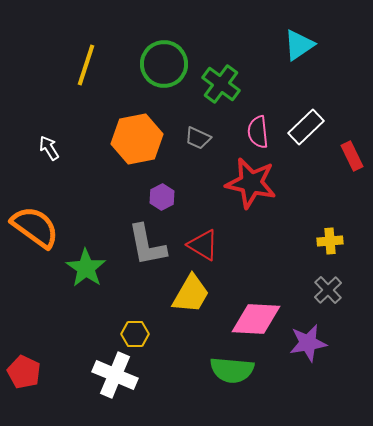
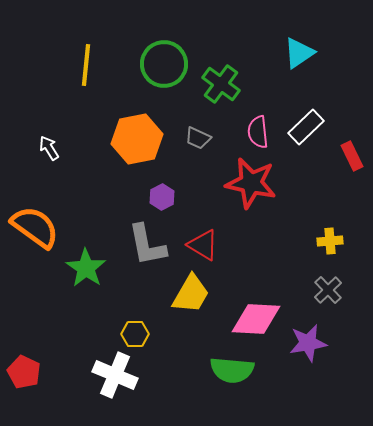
cyan triangle: moved 8 px down
yellow line: rotated 12 degrees counterclockwise
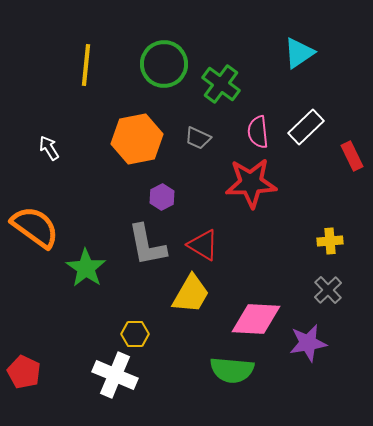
red star: rotated 15 degrees counterclockwise
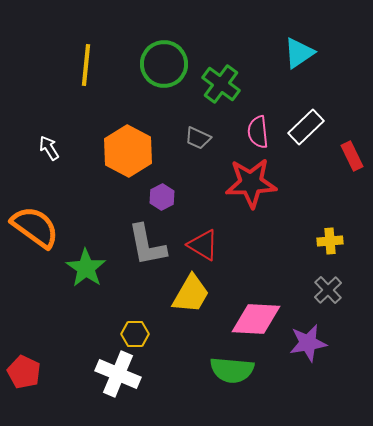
orange hexagon: moved 9 px left, 12 px down; rotated 21 degrees counterclockwise
white cross: moved 3 px right, 1 px up
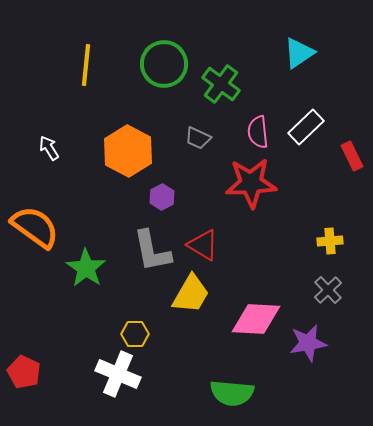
gray L-shape: moved 5 px right, 6 px down
green semicircle: moved 23 px down
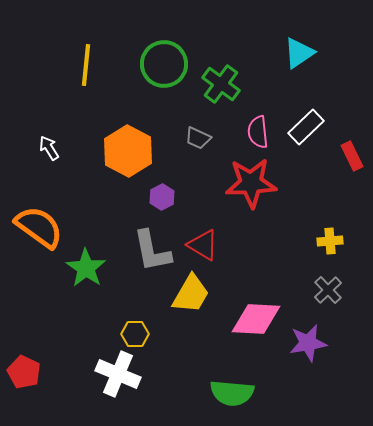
orange semicircle: moved 4 px right
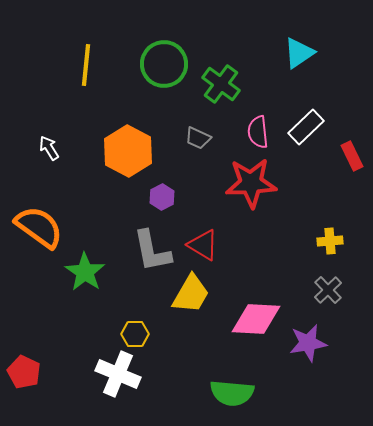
green star: moved 1 px left, 4 px down
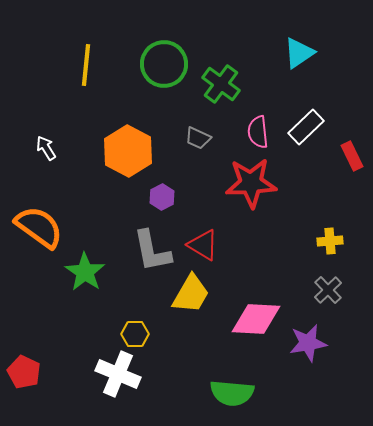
white arrow: moved 3 px left
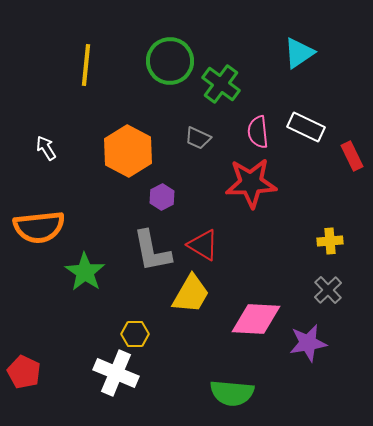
green circle: moved 6 px right, 3 px up
white rectangle: rotated 69 degrees clockwise
orange semicircle: rotated 138 degrees clockwise
white cross: moved 2 px left, 1 px up
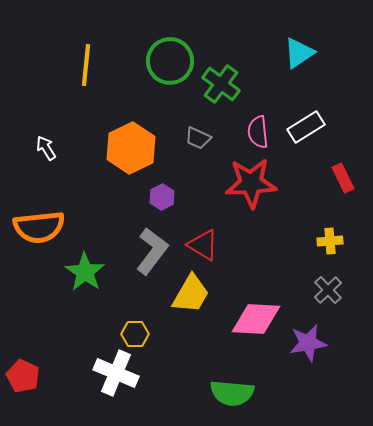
white rectangle: rotated 57 degrees counterclockwise
orange hexagon: moved 3 px right, 3 px up; rotated 6 degrees clockwise
red rectangle: moved 9 px left, 22 px down
gray L-shape: rotated 132 degrees counterclockwise
red pentagon: moved 1 px left, 4 px down
